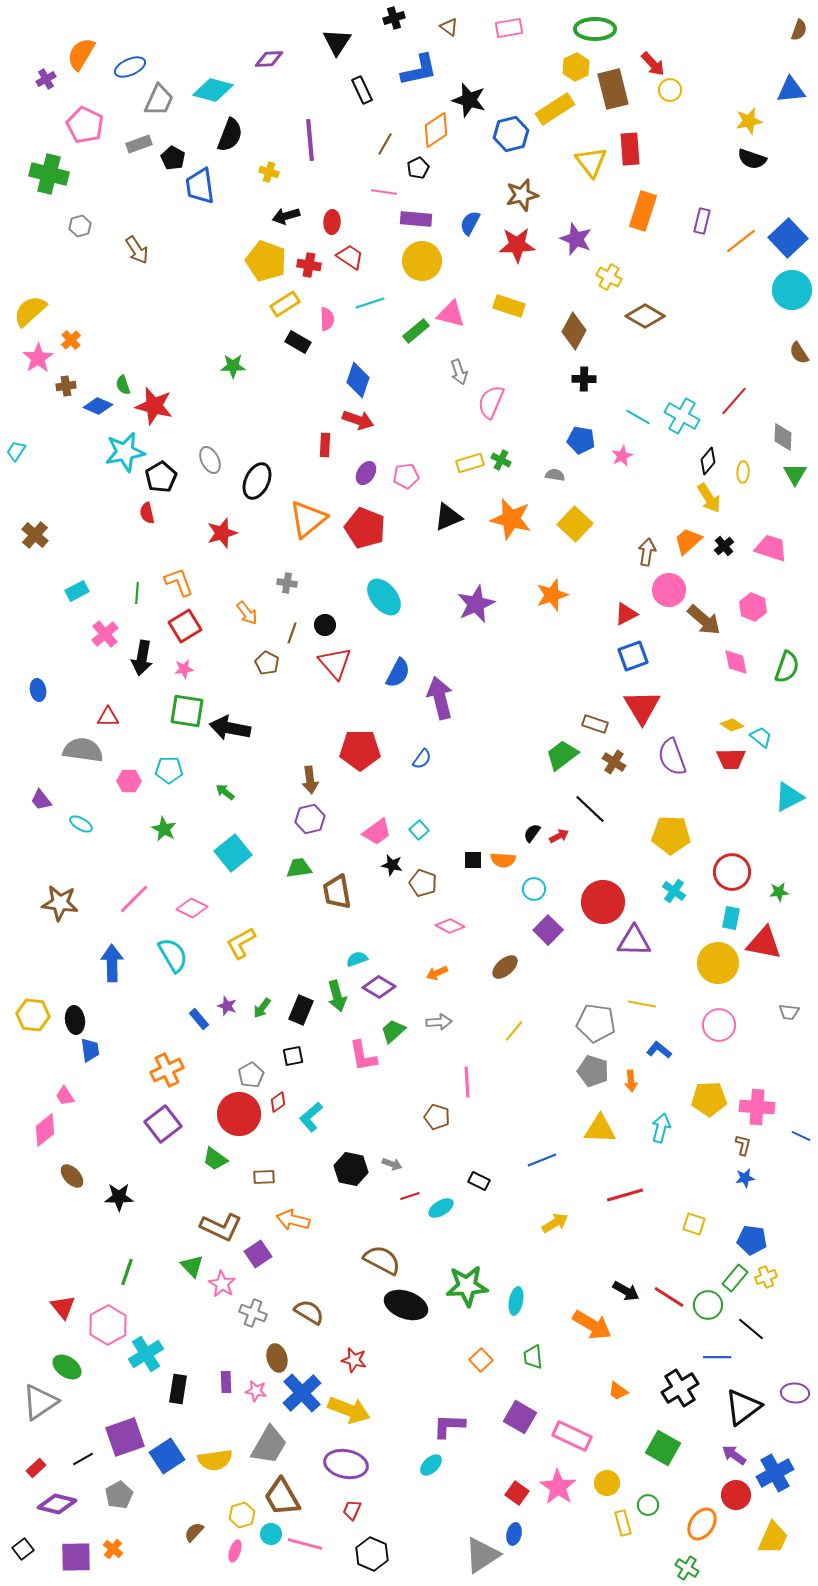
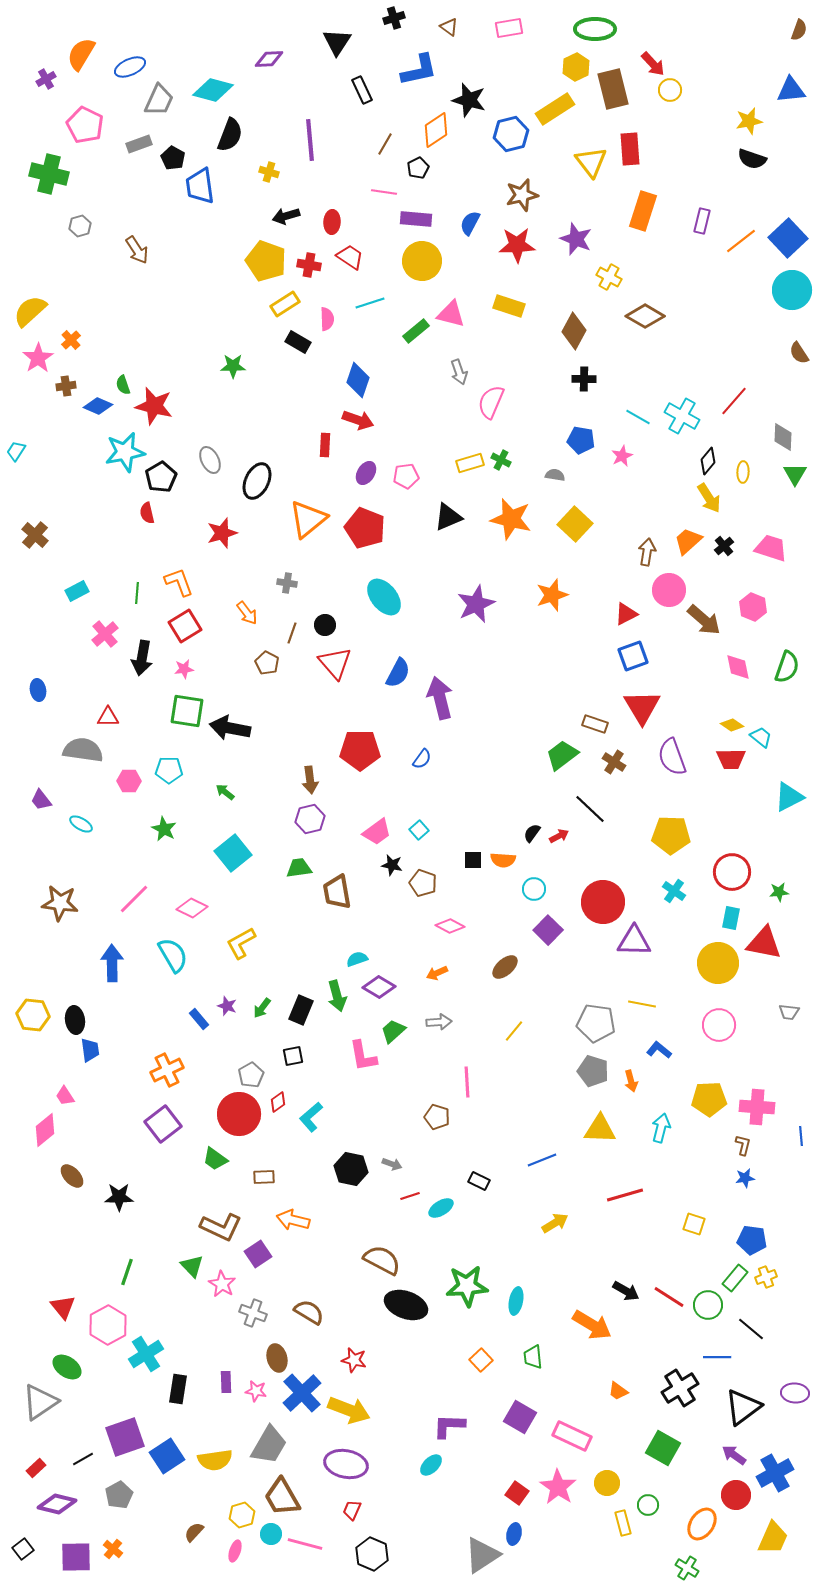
pink diamond at (736, 662): moved 2 px right, 5 px down
orange arrow at (631, 1081): rotated 10 degrees counterclockwise
blue line at (801, 1136): rotated 60 degrees clockwise
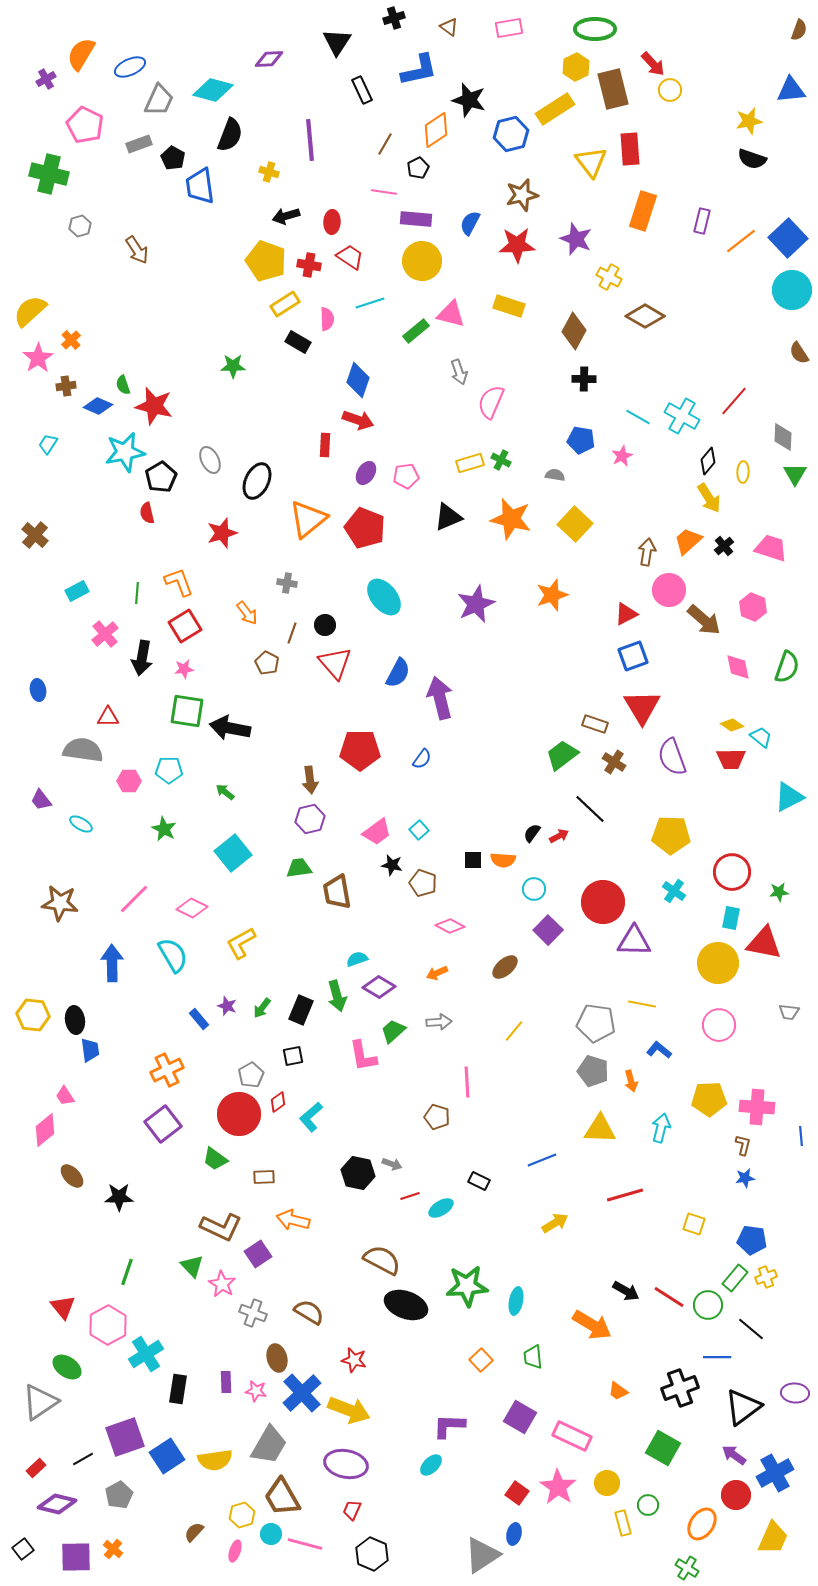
cyan trapezoid at (16, 451): moved 32 px right, 7 px up
black hexagon at (351, 1169): moved 7 px right, 4 px down
black cross at (680, 1388): rotated 12 degrees clockwise
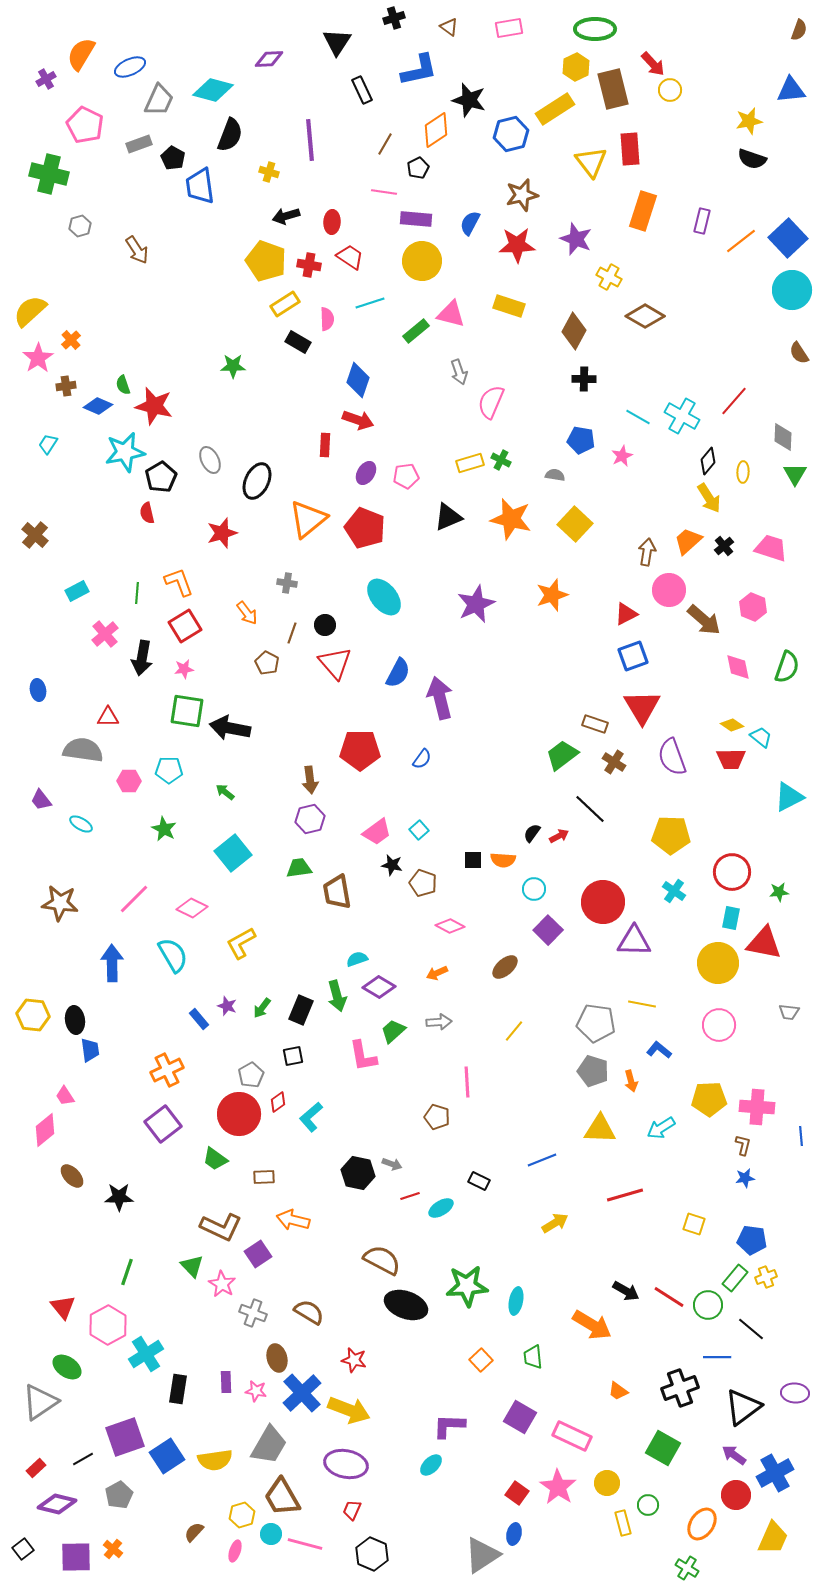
cyan arrow at (661, 1128): rotated 136 degrees counterclockwise
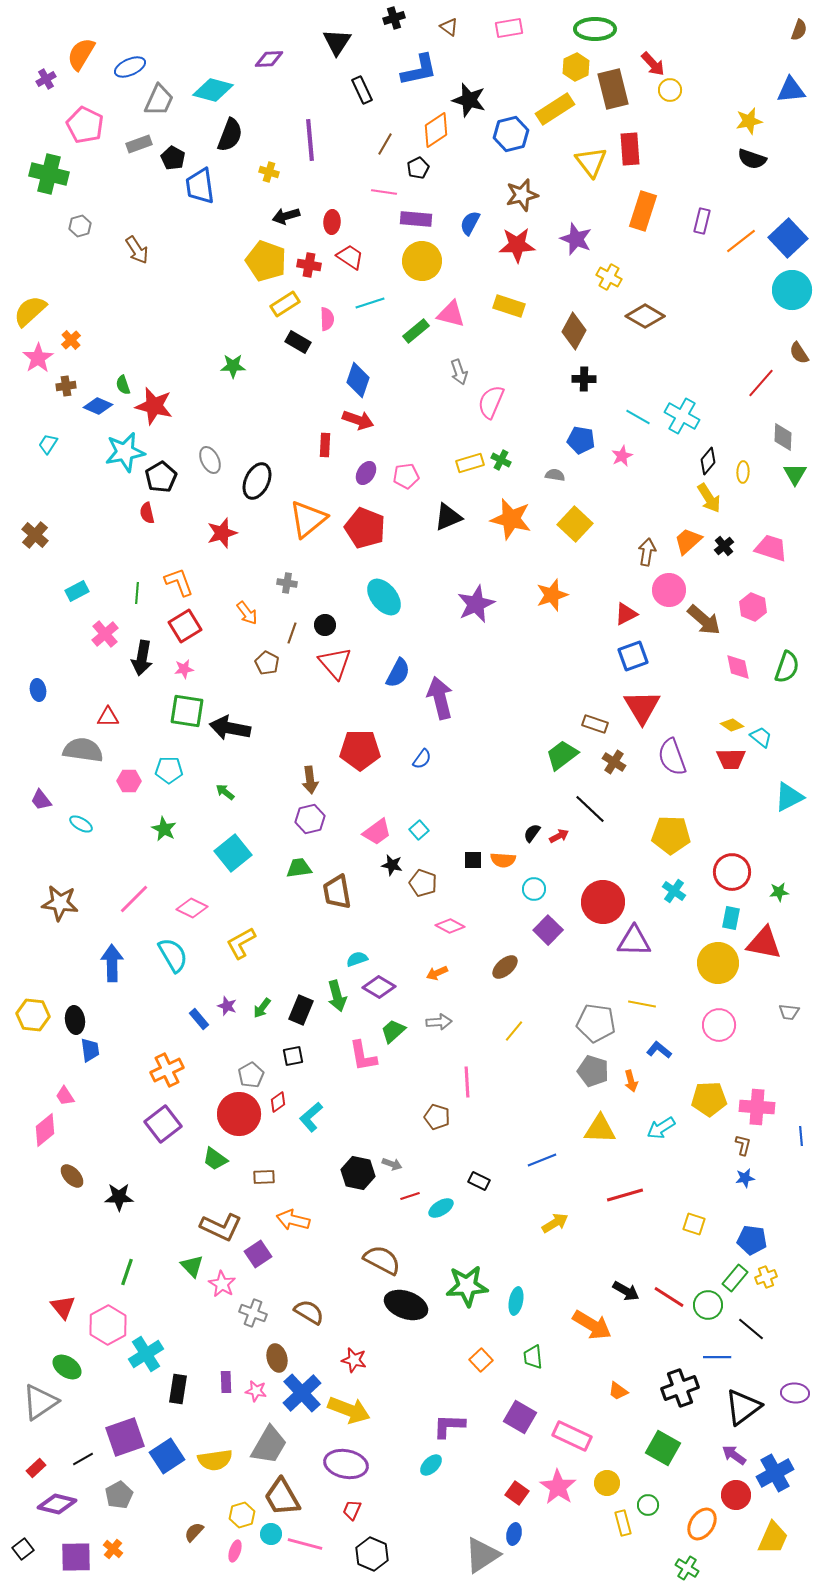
red line at (734, 401): moved 27 px right, 18 px up
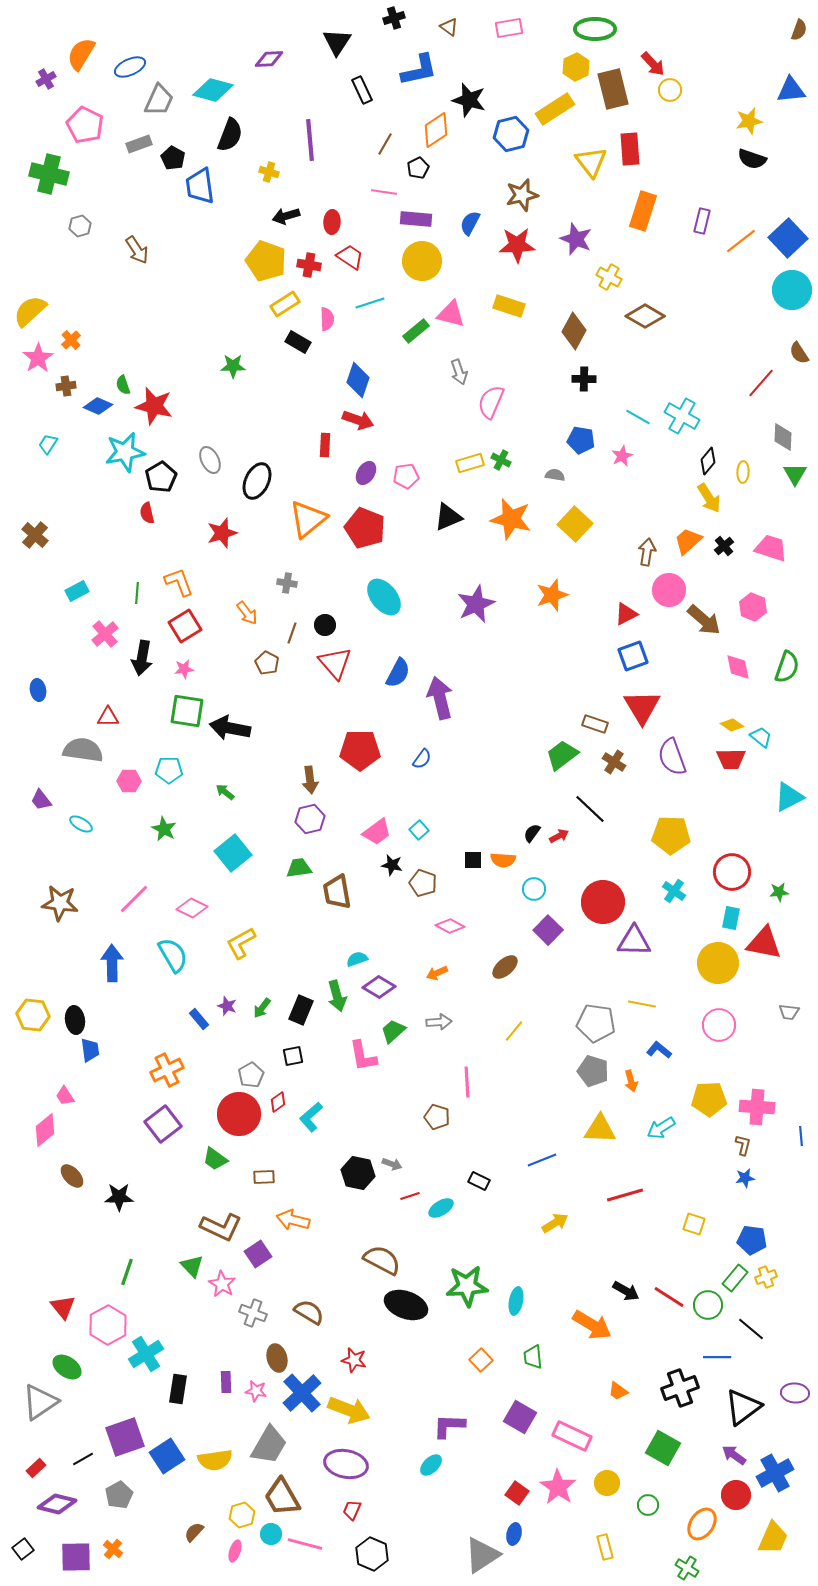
yellow rectangle at (623, 1523): moved 18 px left, 24 px down
